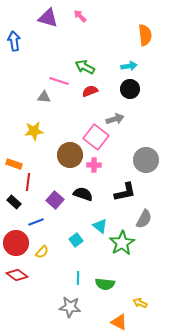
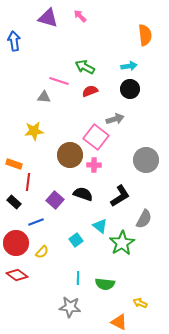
black L-shape: moved 5 px left, 4 px down; rotated 20 degrees counterclockwise
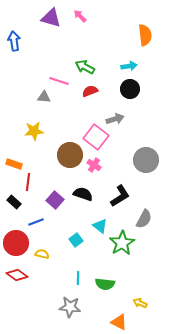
purple triangle: moved 3 px right
pink cross: rotated 32 degrees clockwise
yellow semicircle: moved 2 px down; rotated 120 degrees counterclockwise
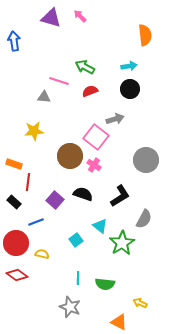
brown circle: moved 1 px down
gray star: rotated 15 degrees clockwise
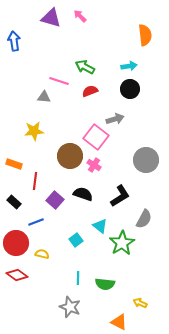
red line: moved 7 px right, 1 px up
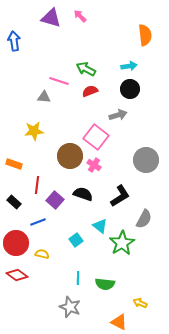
green arrow: moved 1 px right, 2 px down
gray arrow: moved 3 px right, 4 px up
red line: moved 2 px right, 4 px down
blue line: moved 2 px right
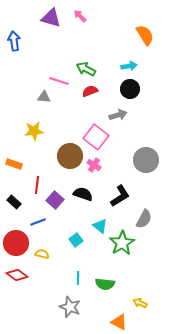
orange semicircle: rotated 25 degrees counterclockwise
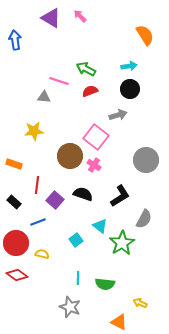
purple triangle: rotated 15 degrees clockwise
blue arrow: moved 1 px right, 1 px up
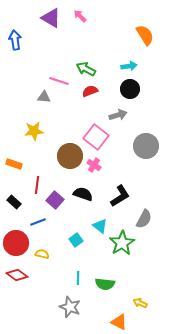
gray circle: moved 14 px up
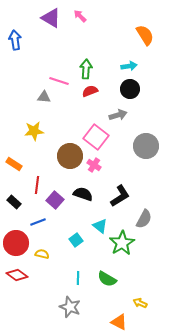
green arrow: rotated 66 degrees clockwise
orange rectangle: rotated 14 degrees clockwise
green semicircle: moved 2 px right, 5 px up; rotated 24 degrees clockwise
